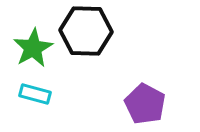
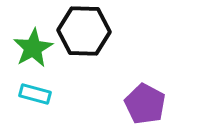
black hexagon: moved 2 px left
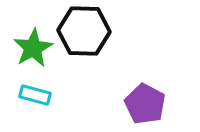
cyan rectangle: moved 1 px down
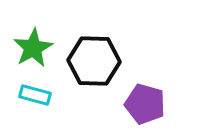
black hexagon: moved 10 px right, 30 px down
purple pentagon: rotated 12 degrees counterclockwise
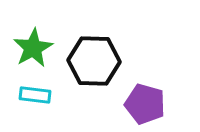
cyan rectangle: rotated 8 degrees counterclockwise
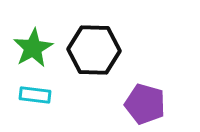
black hexagon: moved 11 px up
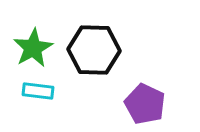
cyan rectangle: moved 3 px right, 4 px up
purple pentagon: rotated 9 degrees clockwise
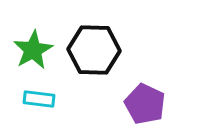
green star: moved 2 px down
cyan rectangle: moved 1 px right, 8 px down
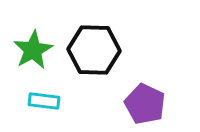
cyan rectangle: moved 5 px right, 2 px down
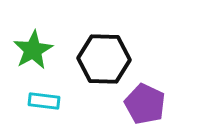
black hexagon: moved 10 px right, 9 px down
